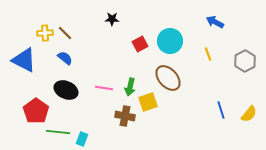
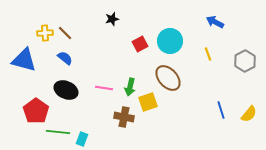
black star: rotated 16 degrees counterclockwise
blue triangle: rotated 12 degrees counterclockwise
brown cross: moved 1 px left, 1 px down
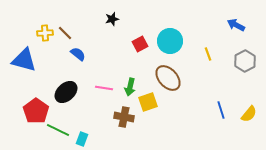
blue arrow: moved 21 px right, 3 px down
blue semicircle: moved 13 px right, 4 px up
black ellipse: moved 2 px down; rotated 65 degrees counterclockwise
green line: moved 2 px up; rotated 20 degrees clockwise
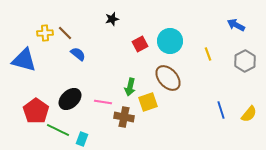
pink line: moved 1 px left, 14 px down
black ellipse: moved 4 px right, 7 px down
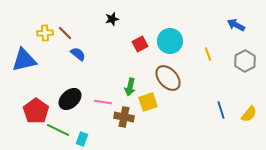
blue triangle: rotated 28 degrees counterclockwise
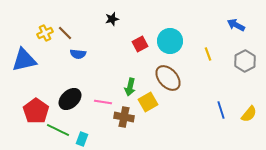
yellow cross: rotated 21 degrees counterclockwise
blue semicircle: rotated 147 degrees clockwise
yellow square: rotated 12 degrees counterclockwise
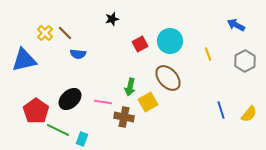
yellow cross: rotated 21 degrees counterclockwise
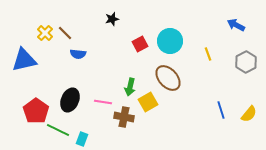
gray hexagon: moved 1 px right, 1 px down
black ellipse: moved 1 px down; rotated 25 degrees counterclockwise
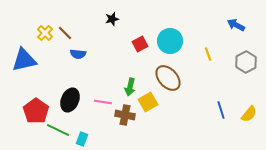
brown cross: moved 1 px right, 2 px up
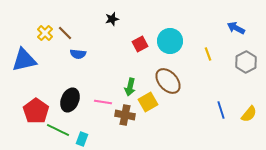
blue arrow: moved 3 px down
brown ellipse: moved 3 px down
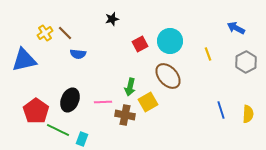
yellow cross: rotated 14 degrees clockwise
brown ellipse: moved 5 px up
pink line: rotated 12 degrees counterclockwise
yellow semicircle: moved 1 px left; rotated 36 degrees counterclockwise
